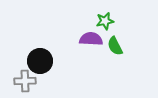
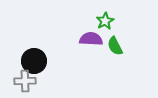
green star: rotated 18 degrees counterclockwise
black circle: moved 6 px left
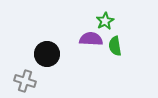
green semicircle: rotated 18 degrees clockwise
black circle: moved 13 px right, 7 px up
gray cross: rotated 20 degrees clockwise
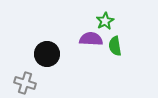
gray cross: moved 2 px down
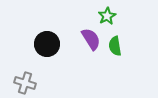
green star: moved 2 px right, 5 px up
purple semicircle: rotated 55 degrees clockwise
black circle: moved 10 px up
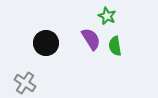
green star: rotated 18 degrees counterclockwise
black circle: moved 1 px left, 1 px up
gray cross: rotated 15 degrees clockwise
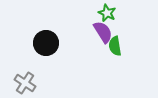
green star: moved 3 px up
purple semicircle: moved 12 px right, 7 px up
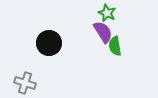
black circle: moved 3 px right
gray cross: rotated 15 degrees counterclockwise
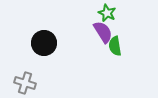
black circle: moved 5 px left
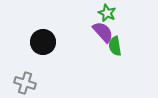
purple semicircle: rotated 10 degrees counterclockwise
black circle: moved 1 px left, 1 px up
